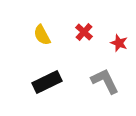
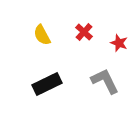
black rectangle: moved 2 px down
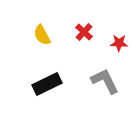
red star: rotated 18 degrees counterclockwise
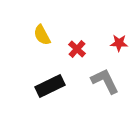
red cross: moved 7 px left, 17 px down
black rectangle: moved 3 px right, 2 px down
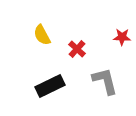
red star: moved 3 px right, 6 px up
gray L-shape: rotated 12 degrees clockwise
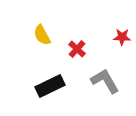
gray L-shape: rotated 16 degrees counterclockwise
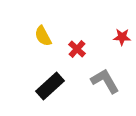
yellow semicircle: moved 1 px right, 1 px down
black rectangle: rotated 16 degrees counterclockwise
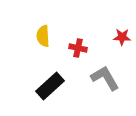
yellow semicircle: rotated 25 degrees clockwise
red cross: moved 1 px right, 1 px up; rotated 30 degrees counterclockwise
gray L-shape: moved 3 px up
